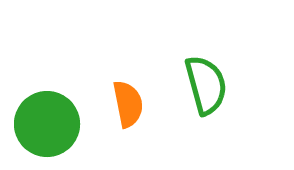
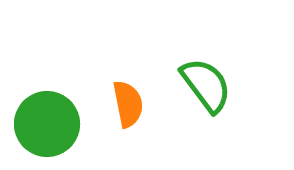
green semicircle: rotated 22 degrees counterclockwise
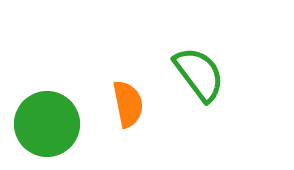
green semicircle: moved 7 px left, 11 px up
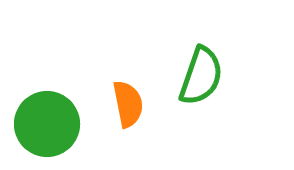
green semicircle: moved 2 px right, 2 px down; rotated 56 degrees clockwise
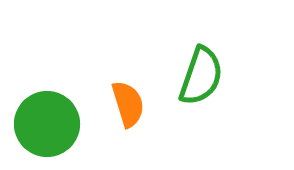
orange semicircle: rotated 6 degrees counterclockwise
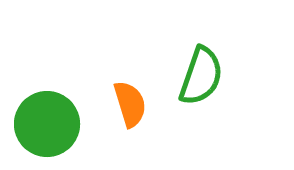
orange semicircle: moved 2 px right
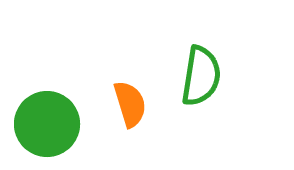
green semicircle: rotated 10 degrees counterclockwise
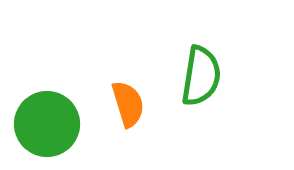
orange semicircle: moved 2 px left
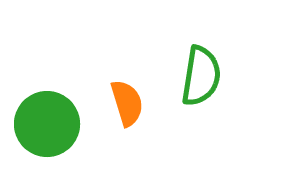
orange semicircle: moved 1 px left, 1 px up
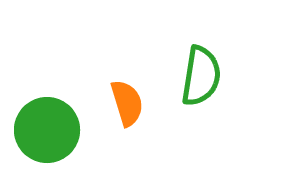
green circle: moved 6 px down
